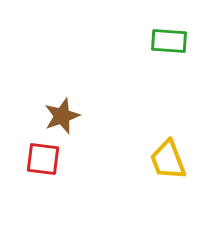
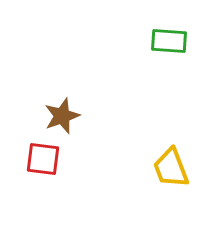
yellow trapezoid: moved 3 px right, 8 px down
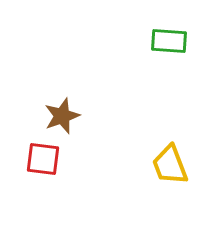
yellow trapezoid: moved 1 px left, 3 px up
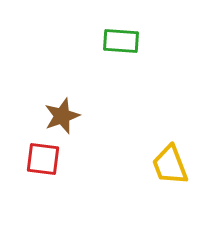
green rectangle: moved 48 px left
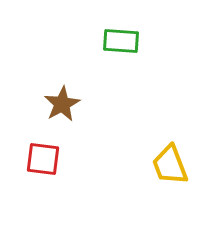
brown star: moved 12 px up; rotated 9 degrees counterclockwise
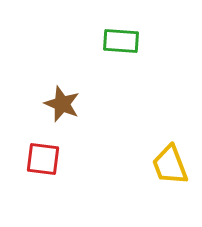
brown star: rotated 21 degrees counterclockwise
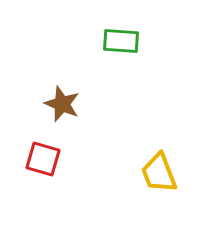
red square: rotated 9 degrees clockwise
yellow trapezoid: moved 11 px left, 8 px down
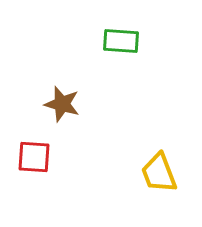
brown star: rotated 6 degrees counterclockwise
red square: moved 9 px left, 2 px up; rotated 12 degrees counterclockwise
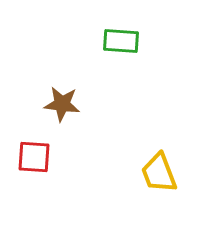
brown star: rotated 9 degrees counterclockwise
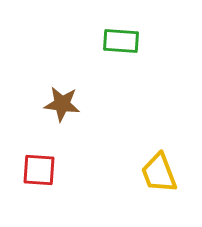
red square: moved 5 px right, 13 px down
